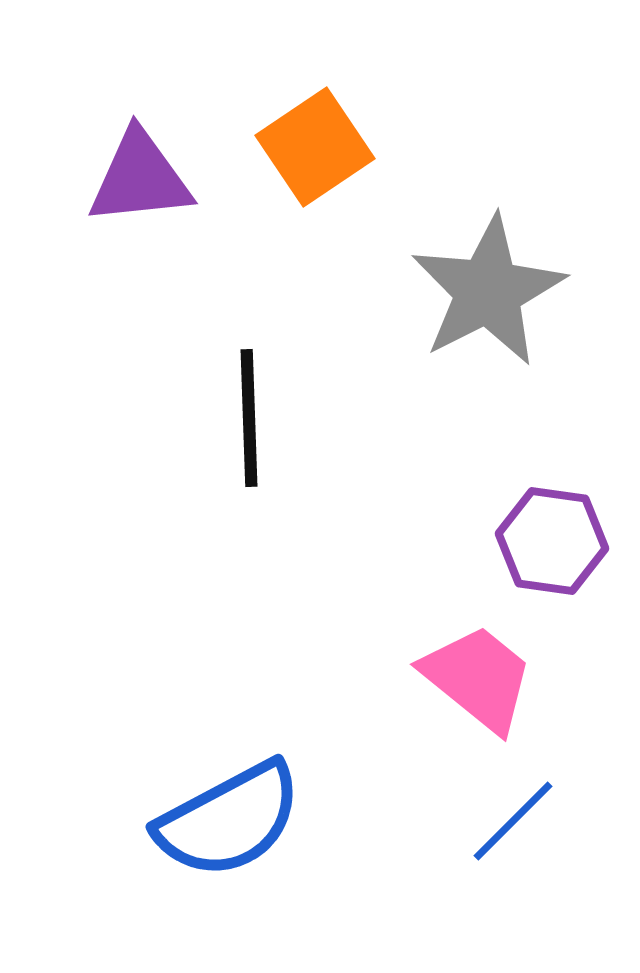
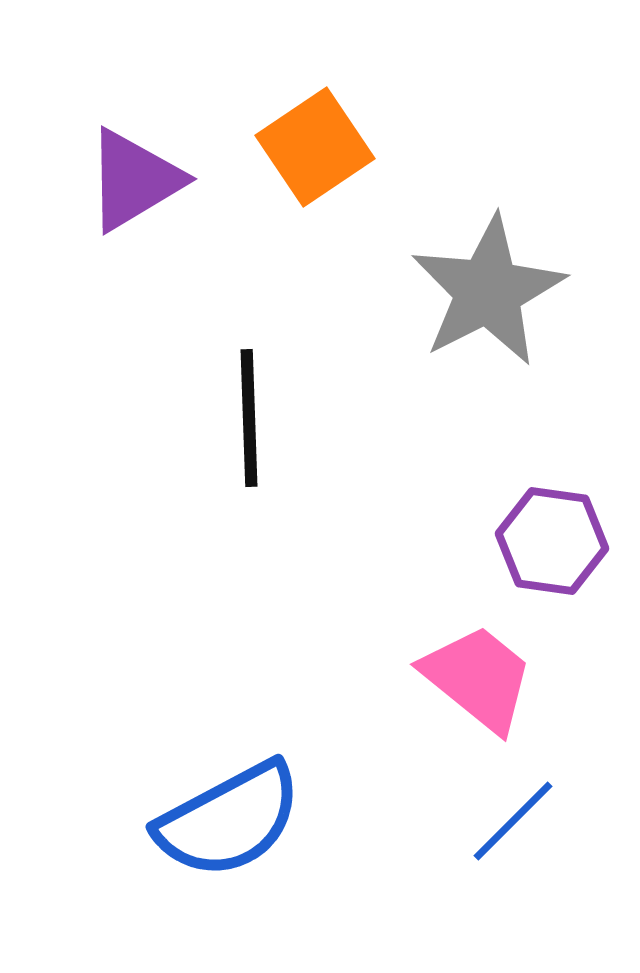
purple triangle: moved 6 px left, 2 px down; rotated 25 degrees counterclockwise
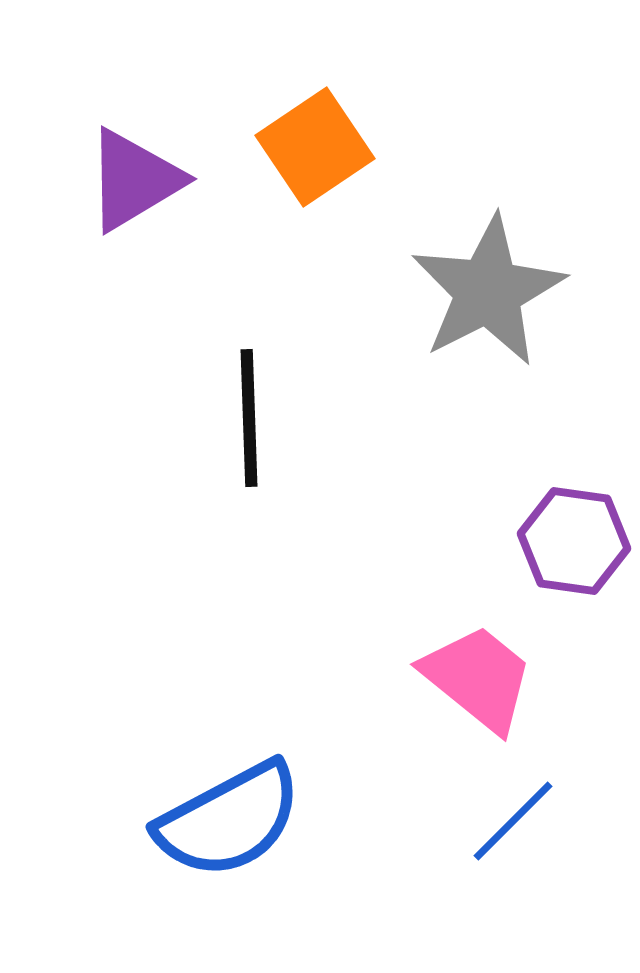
purple hexagon: moved 22 px right
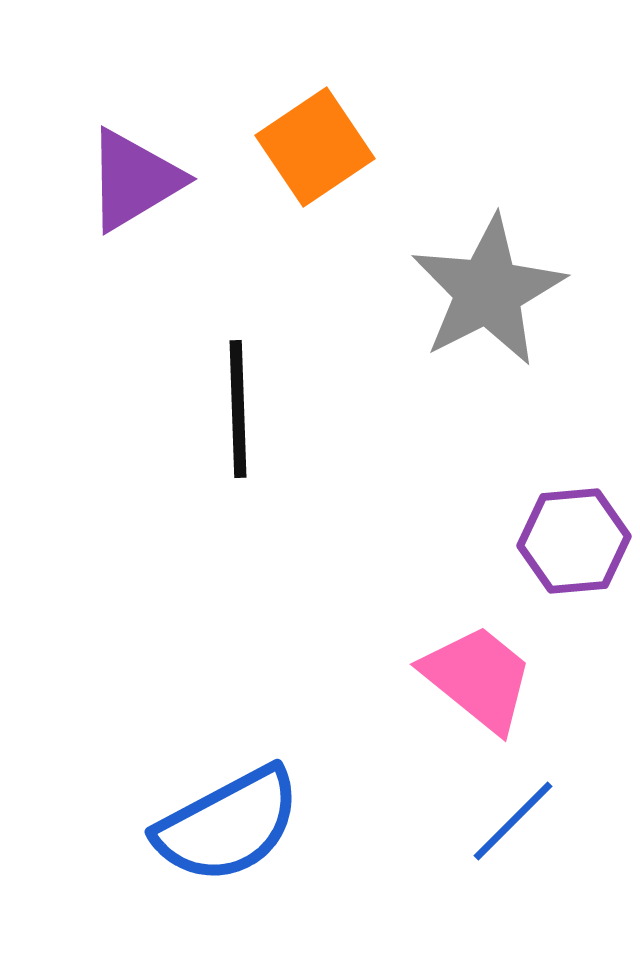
black line: moved 11 px left, 9 px up
purple hexagon: rotated 13 degrees counterclockwise
blue semicircle: moved 1 px left, 5 px down
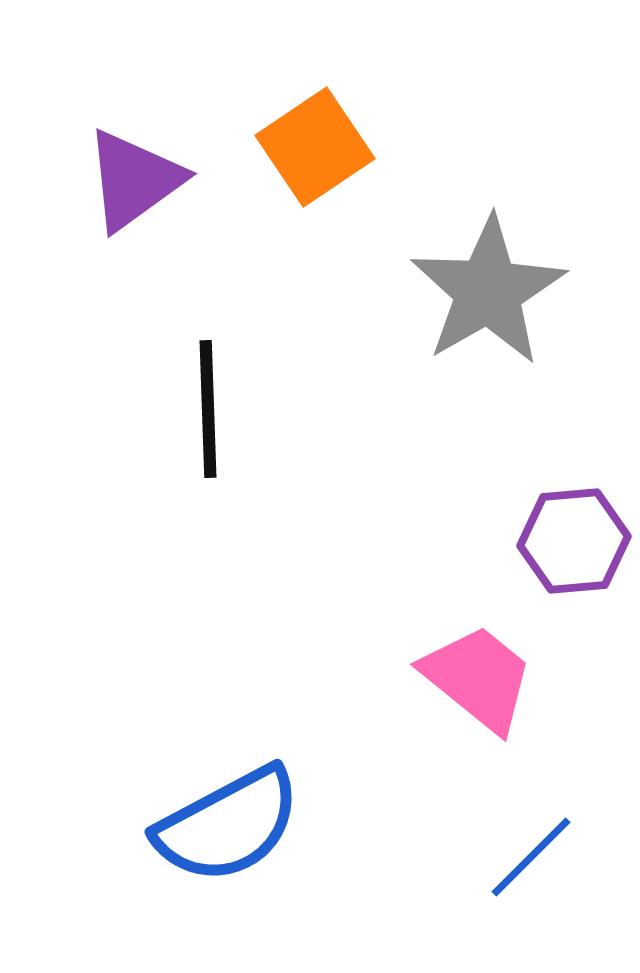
purple triangle: rotated 5 degrees counterclockwise
gray star: rotated 3 degrees counterclockwise
black line: moved 30 px left
blue line: moved 18 px right, 36 px down
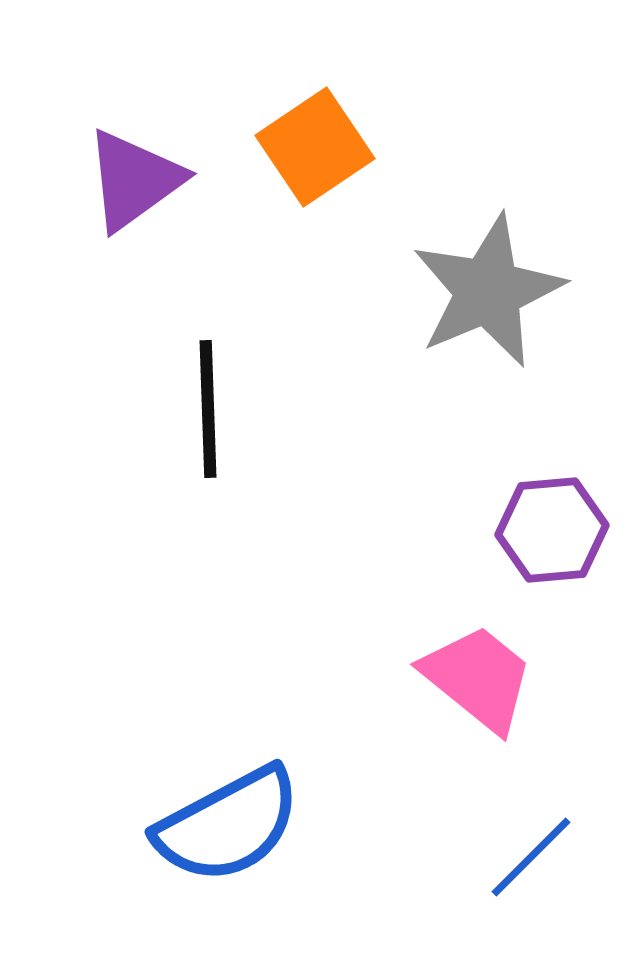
gray star: rotated 7 degrees clockwise
purple hexagon: moved 22 px left, 11 px up
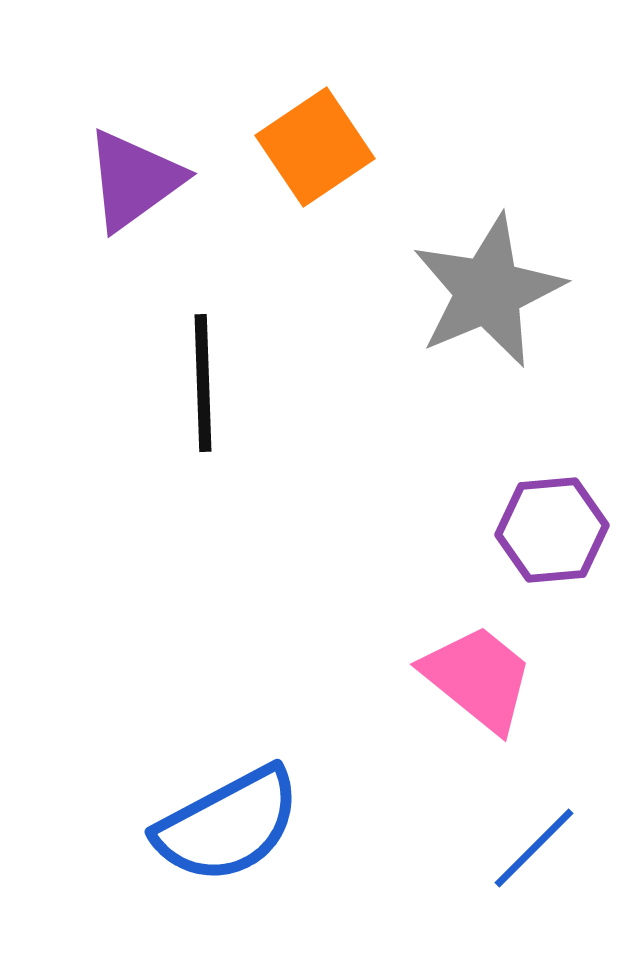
black line: moved 5 px left, 26 px up
blue line: moved 3 px right, 9 px up
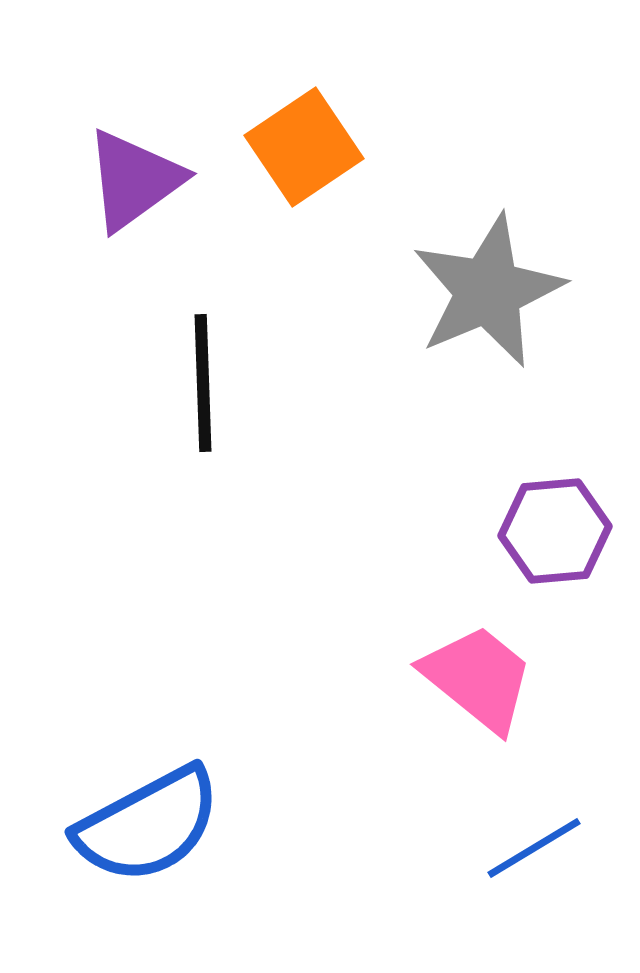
orange square: moved 11 px left
purple hexagon: moved 3 px right, 1 px down
blue semicircle: moved 80 px left
blue line: rotated 14 degrees clockwise
